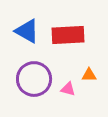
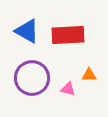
purple circle: moved 2 px left, 1 px up
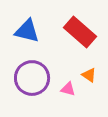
blue triangle: rotated 16 degrees counterclockwise
red rectangle: moved 12 px right, 3 px up; rotated 44 degrees clockwise
orange triangle: rotated 35 degrees clockwise
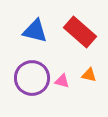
blue triangle: moved 8 px right
orange triangle: rotated 21 degrees counterclockwise
pink triangle: moved 6 px left, 8 px up
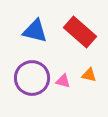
pink triangle: moved 1 px right
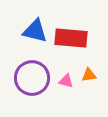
red rectangle: moved 9 px left, 6 px down; rotated 36 degrees counterclockwise
orange triangle: rotated 21 degrees counterclockwise
pink triangle: moved 3 px right
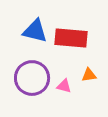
pink triangle: moved 2 px left, 5 px down
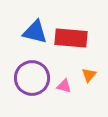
blue triangle: moved 1 px down
orange triangle: rotated 42 degrees counterclockwise
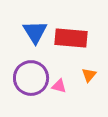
blue triangle: rotated 44 degrees clockwise
purple circle: moved 1 px left
pink triangle: moved 5 px left
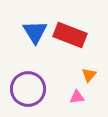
red rectangle: moved 1 px left, 3 px up; rotated 16 degrees clockwise
purple circle: moved 3 px left, 11 px down
pink triangle: moved 18 px right, 11 px down; rotated 21 degrees counterclockwise
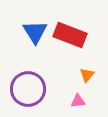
orange triangle: moved 2 px left
pink triangle: moved 1 px right, 4 px down
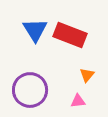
blue triangle: moved 2 px up
purple circle: moved 2 px right, 1 px down
